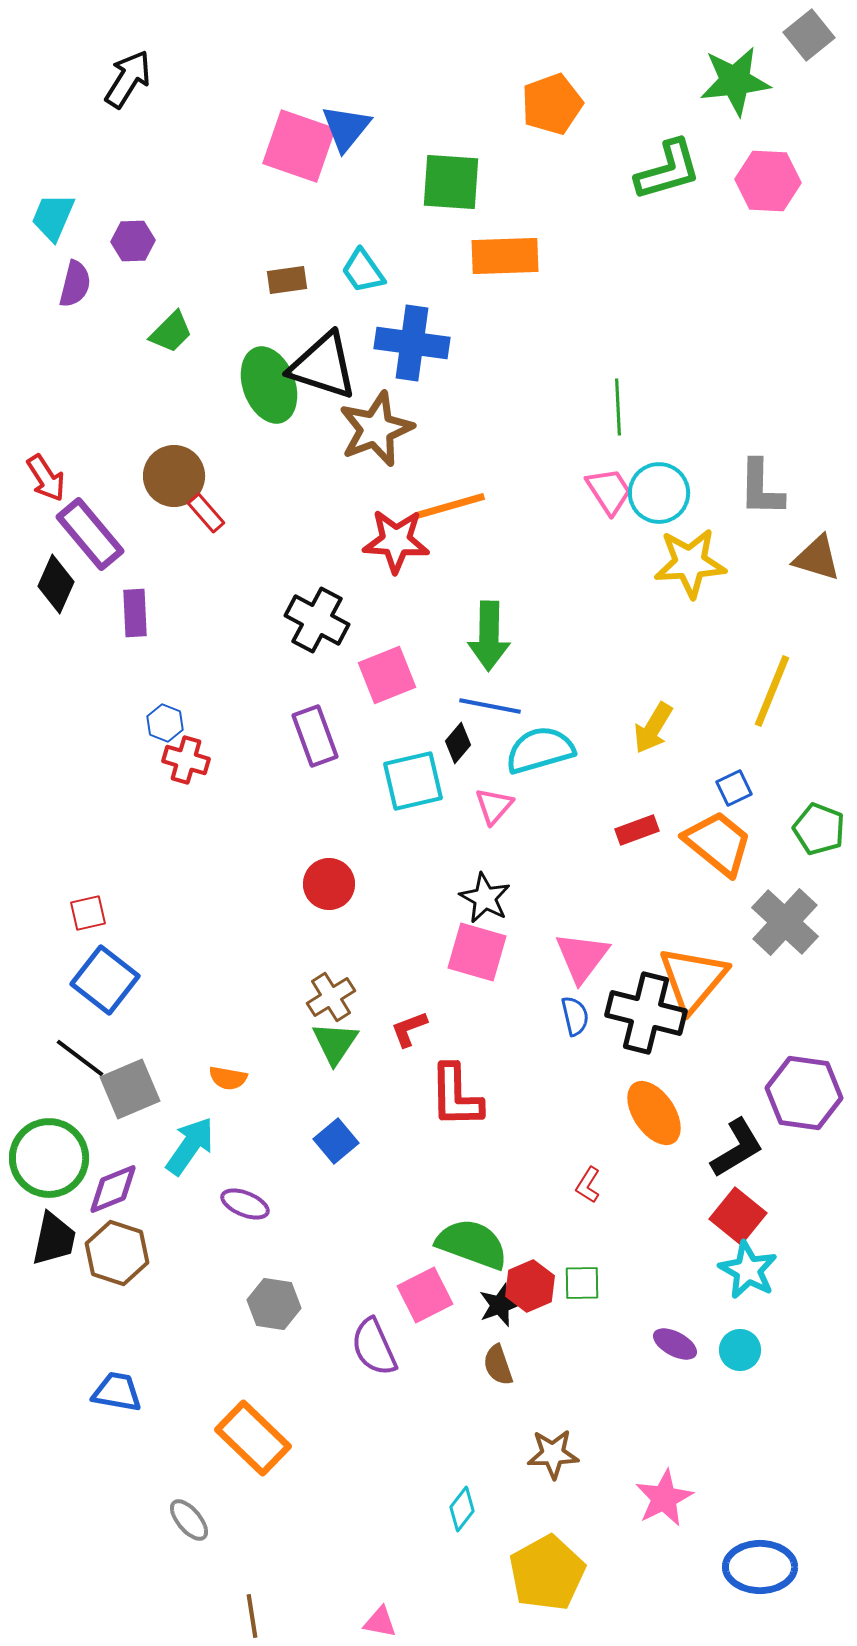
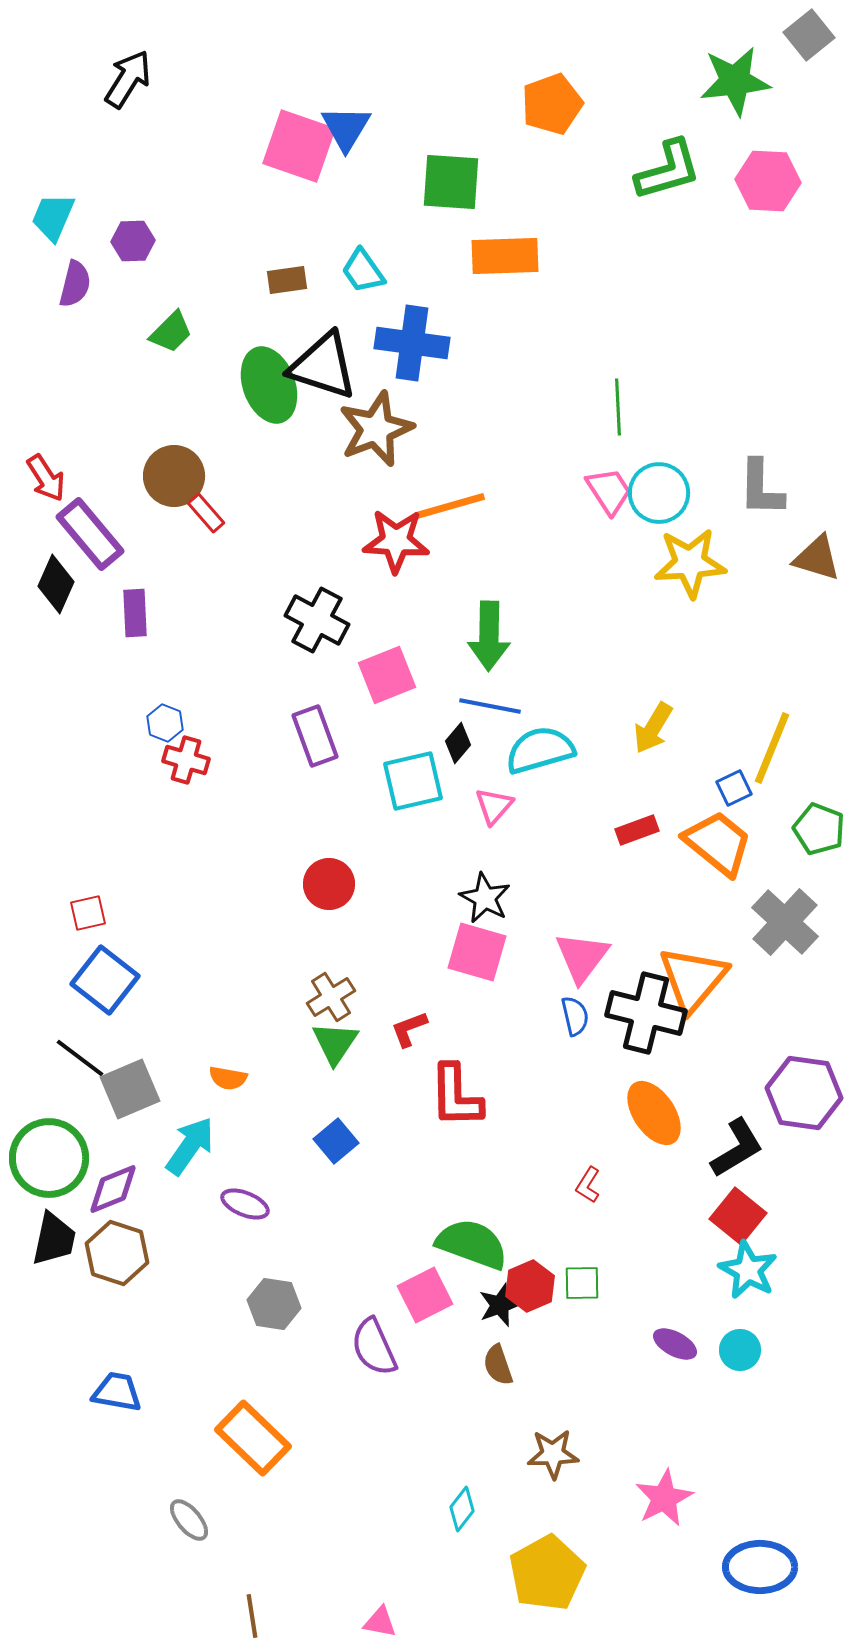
blue triangle at (346, 128): rotated 8 degrees counterclockwise
yellow line at (772, 691): moved 57 px down
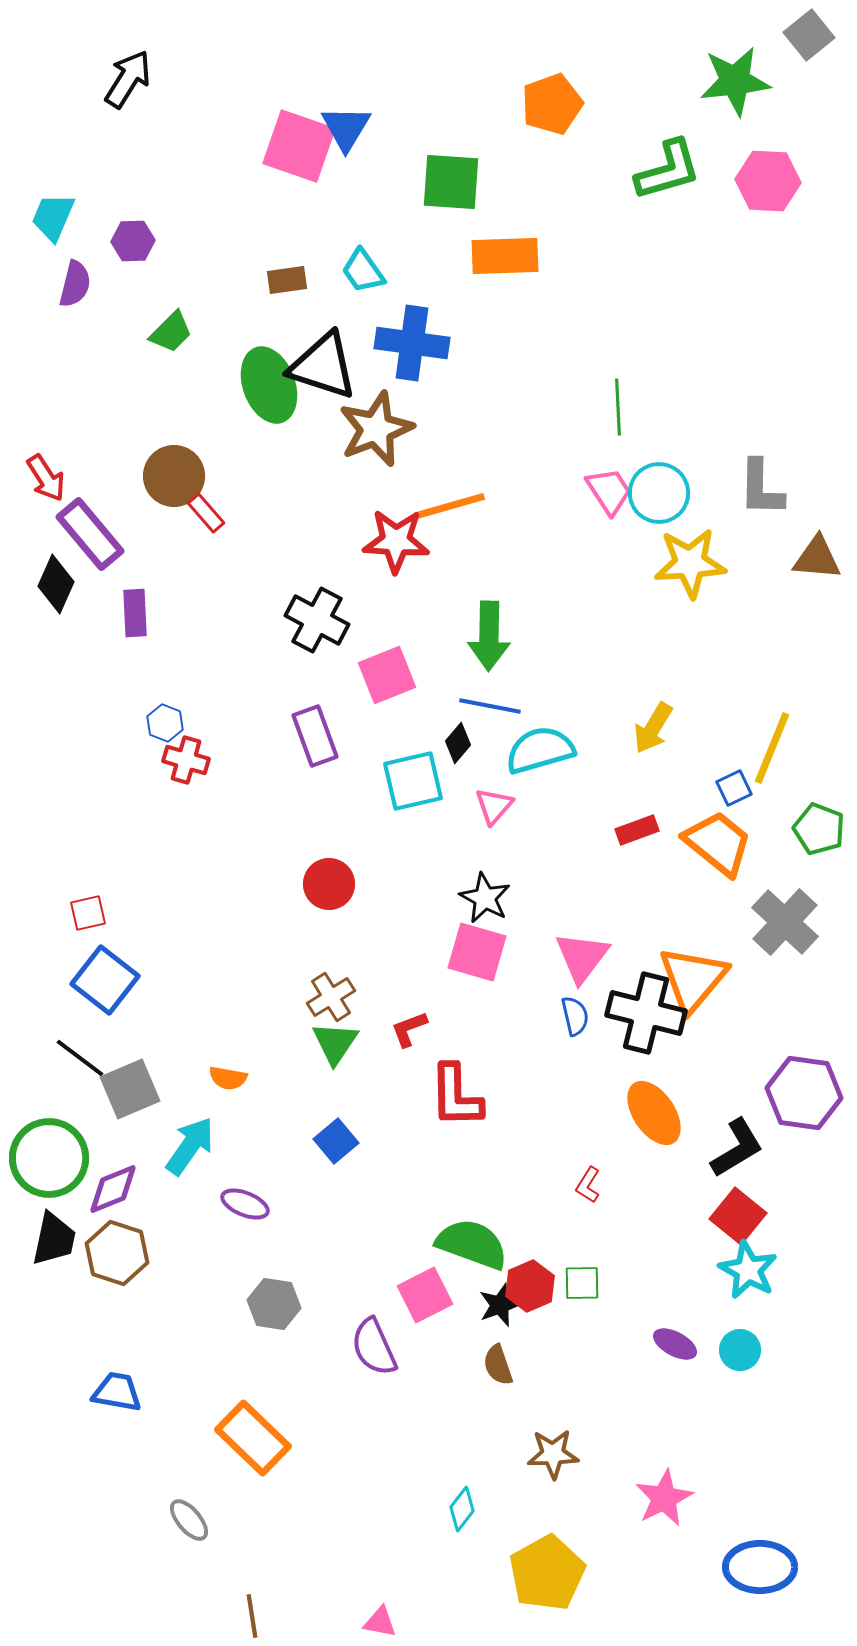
brown triangle at (817, 558): rotated 12 degrees counterclockwise
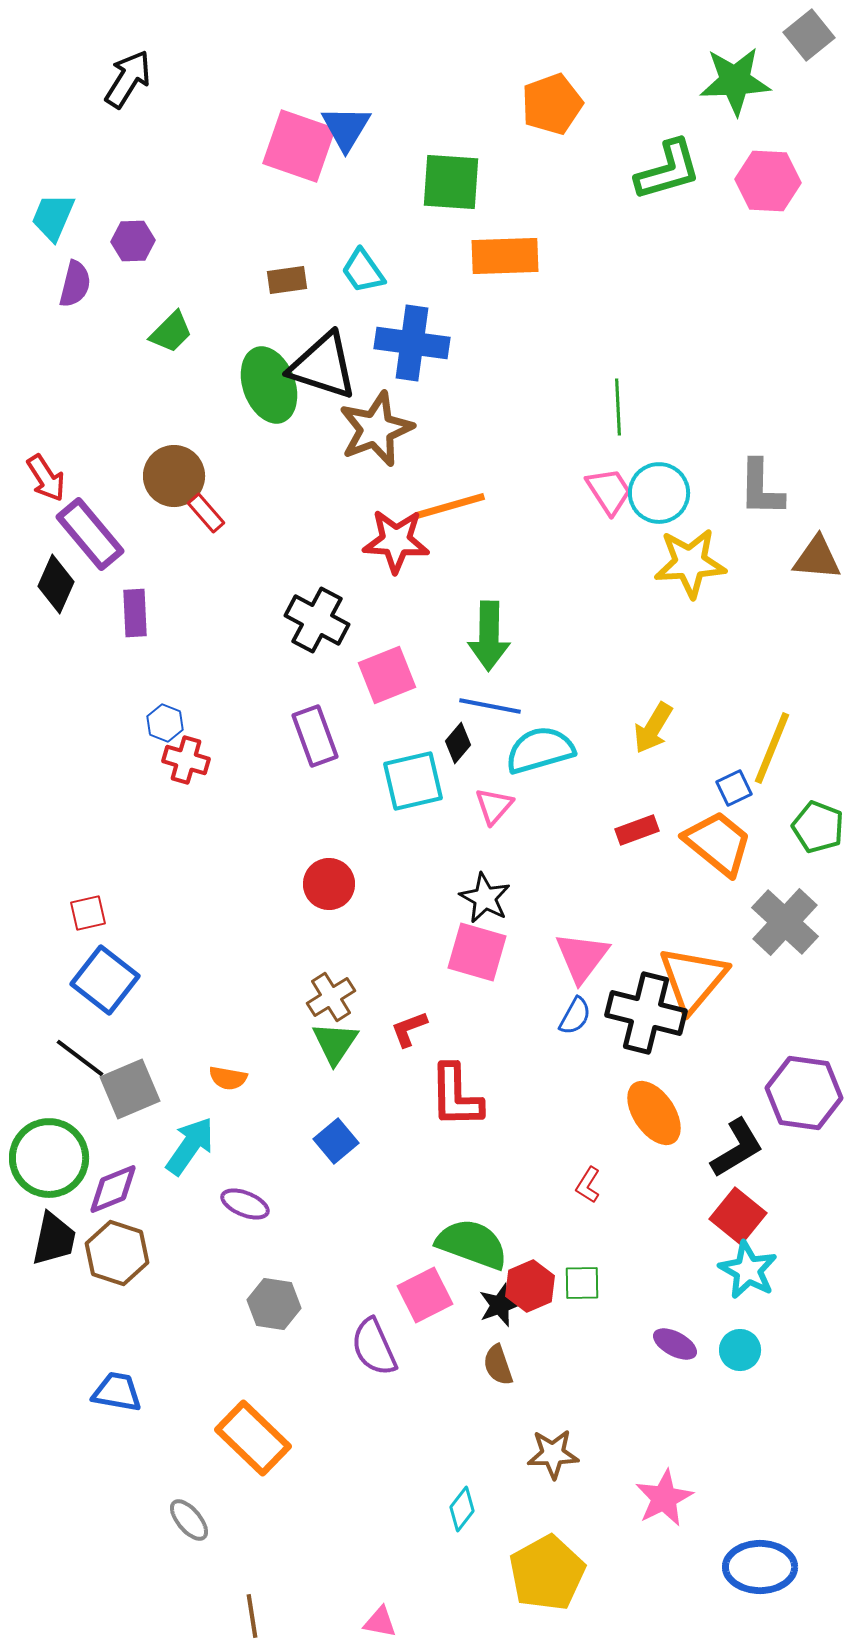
green star at (735, 81): rotated 4 degrees clockwise
green pentagon at (819, 829): moved 1 px left, 2 px up
blue semicircle at (575, 1016): rotated 42 degrees clockwise
